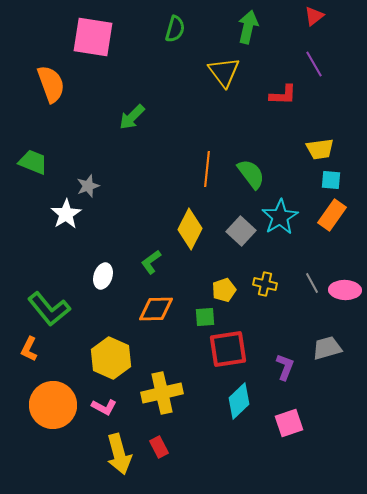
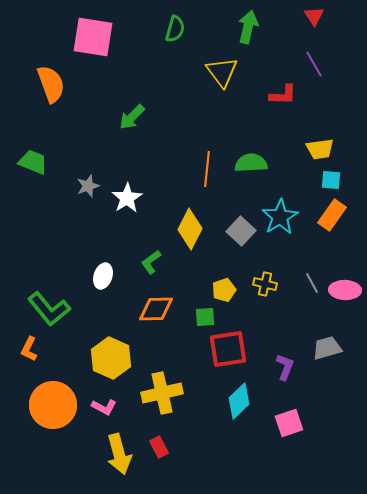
red triangle at (314, 16): rotated 25 degrees counterclockwise
yellow triangle at (224, 72): moved 2 px left
green semicircle at (251, 174): moved 11 px up; rotated 56 degrees counterclockwise
white star at (66, 214): moved 61 px right, 16 px up
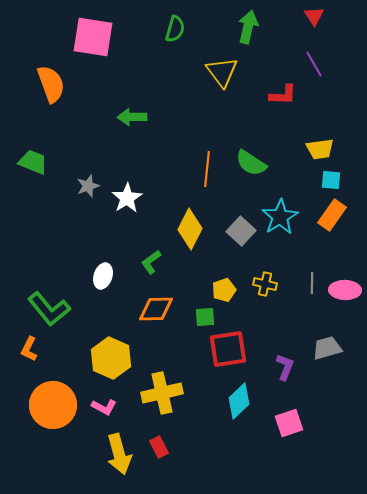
green arrow at (132, 117): rotated 44 degrees clockwise
green semicircle at (251, 163): rotated 144 degrees counterclockwise
gray line at (312, 283): rotated 30 degrees clockwise
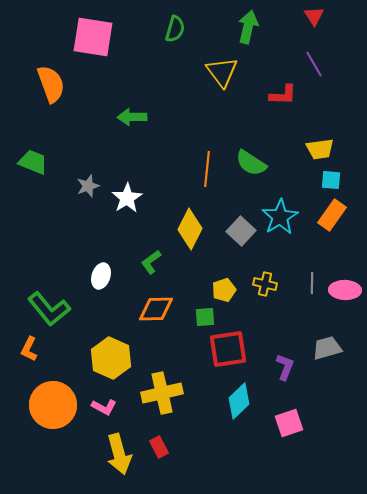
white ellipse at (103, 276): moved 2 px left
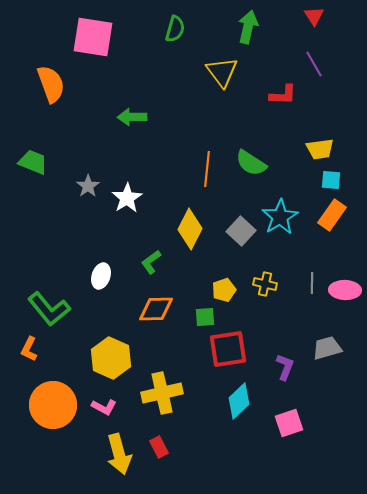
gray star at (88, 186): rotated 15 degrees counterclockwise
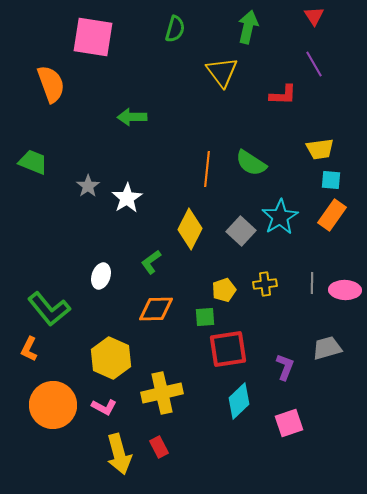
yellow cross at (265, 284): rotated 20 degrees counterclockwise
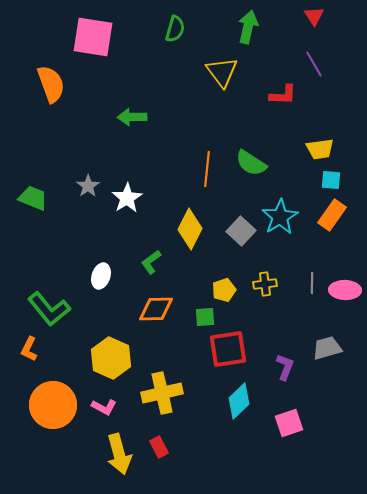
green trapezoid at (33, 162): moved 36 px down
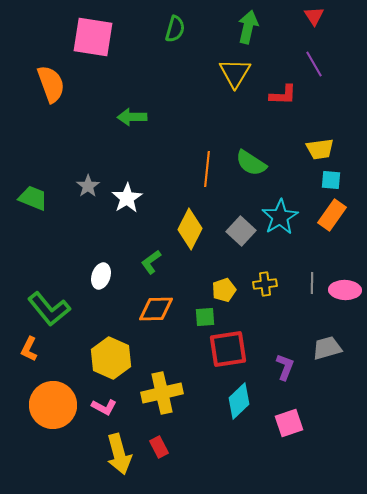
yellow triangle at (222, 72): moved 13 px right, 1 px down; rotated 8 degrees clockwise
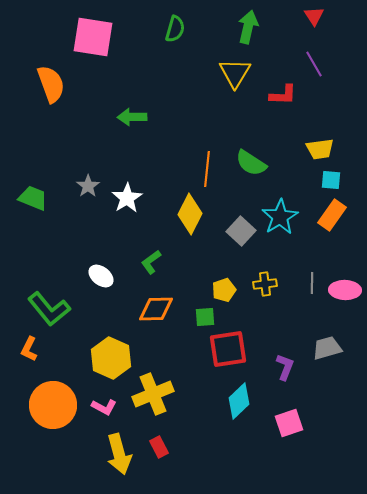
yellow diamond at (190, 229): moved 15 px up
white ellipse at (101, 276): rotated 70 degrees counterclockwise
yellow cross at (162, 393): moved 9 px left, 1 px down; rotated 9 degrees counterclockwise
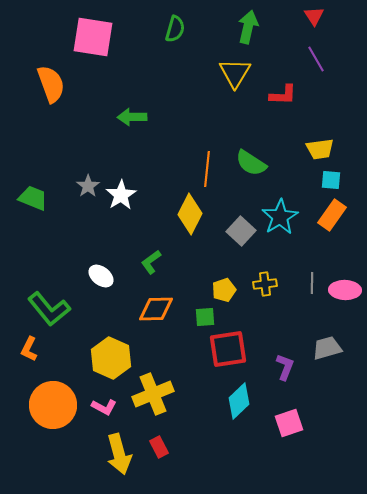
purple line at (314, 64): moved 2 px right, 5 px up
white star at (127, 198): moved 6 px left, 3 px up
